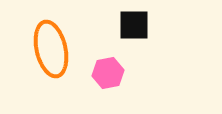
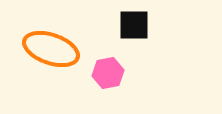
orange ellipse: rotated 58 degrees counterclockwise
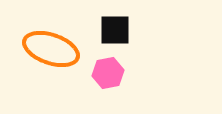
black square: moved 19 px left, 5 px down
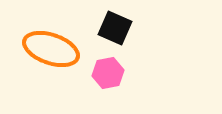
black square: moved 2 px up; rotated 24 degrees clockwise
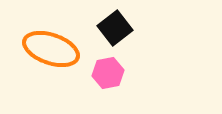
black square: rotated 28 degrees clockwise
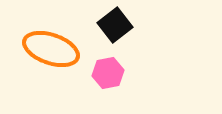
black square: moved 3 px up
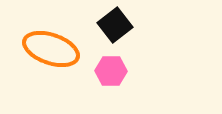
pink hexagon: moved 3 px right, 2 px up; rotated 12 degrees clockwise
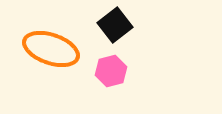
pink hexagon: rotated 16 degrees counterclockwise
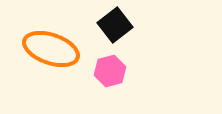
pink hexagon: moved 1 px left
